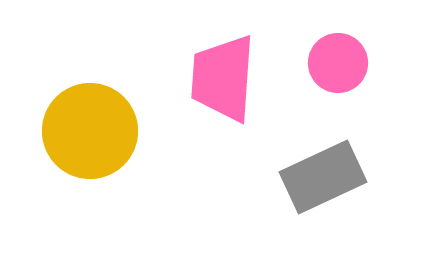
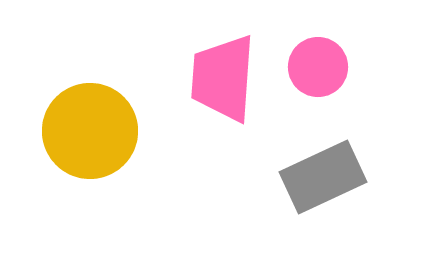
pink circle: moved 20 px left, 4 px down
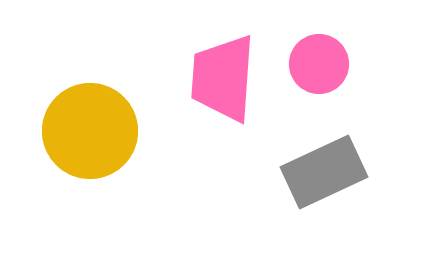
pink circle: moved 1 px right, 3 px up
gray rectangle: moved 1 px right, 5 px up
